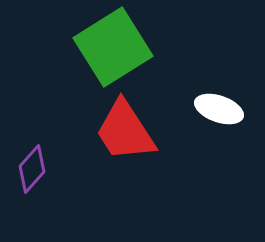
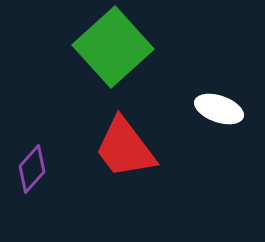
green square: rotated 10 degrees counterclockwise
red trapezoid: moved 17 px down; rotated 4 degrees counterclockwise
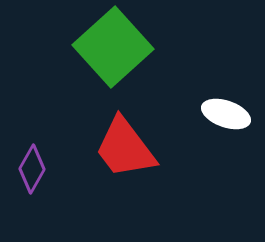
white ellipse: moved 7 px right, 5 px down
purple diamond: rotated 12 degrees counterclockwise
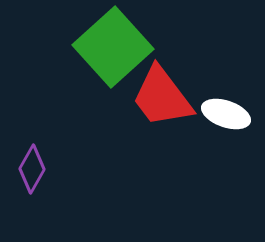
red trapezoid: moved 37 px right, 51 px up
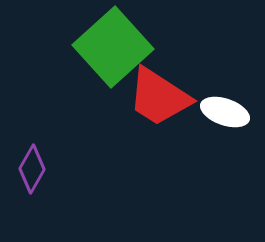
red trapezoid: moved 3 px left; rotated 20 degrees counterclockwise
white ellipse: moved 1 px left, 2 px up
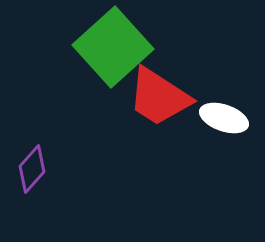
white ellipse: moved 1 px left, 6 px down
purple diamond: rotated 12 degrees clockwise
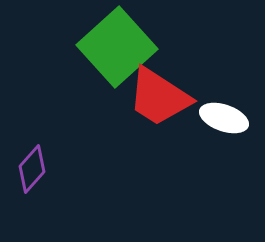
green square: moved 4 px right
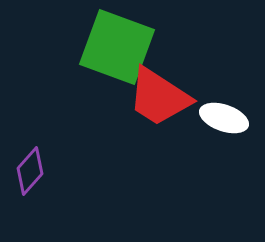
green square: rotated 28 degrees counterclockwise
purple diamond: moved 2 px left, 2 px down
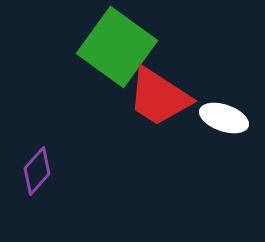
green square: rotated 16 degrees clockwise
purple diamond: moved 7 px right
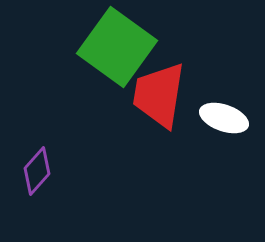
red trapezoid: moved 2 px up; rotated 66 degrees clockwise
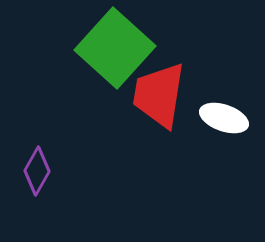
green square: moved 2 px left, 1 px down; rotated 6 degrees clockwise
purple diamond: rotated 12 degrees counterclockwise
